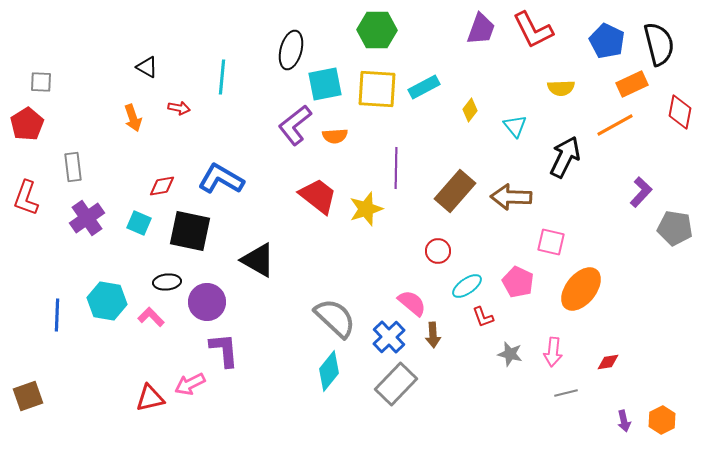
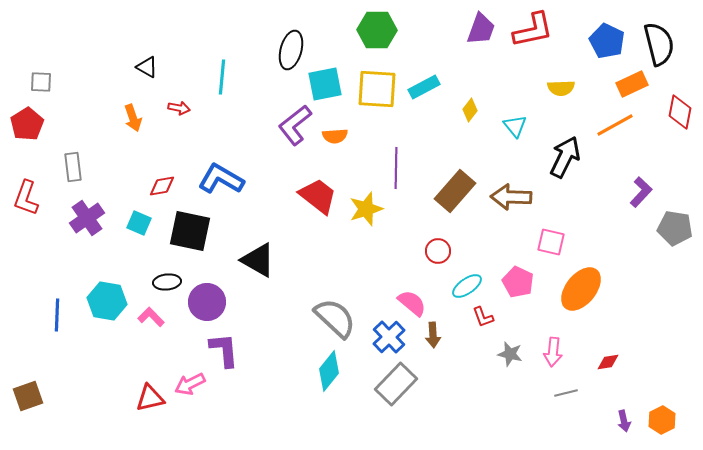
red L-shape at (533, 30): rotated 75 degrees counterclockwise
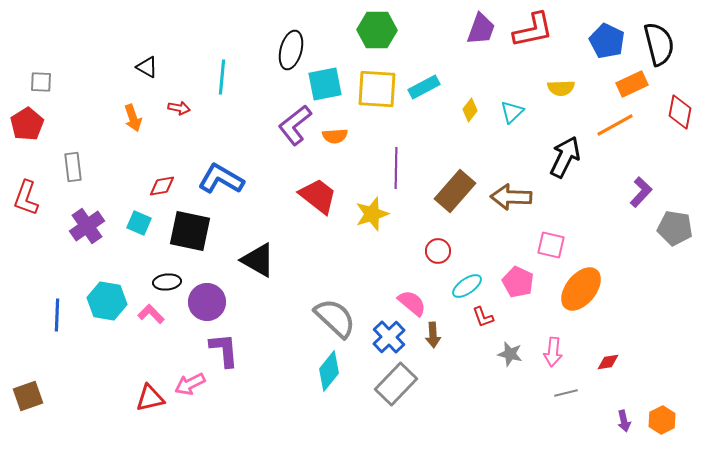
cyan triangle at (515, 126): moved 3 px left, 14 px up; rotated 25 degrees clockwise
yellow star at (366, 209): moved 6 px right, 5 px down
purple cross at (87, 218): moved 8 px down
pink square at (551, 242): moved 3 px down
pink L-shape at (151, 317): moved 3 px up
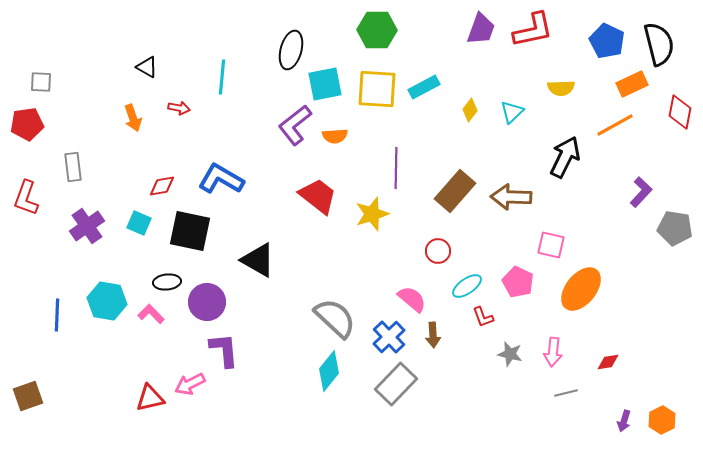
red pentagon at (27, 124): rotated 24 degrees clockwise
pink semicircle at (412, 303): moved 4 px up
purple arrow at (624, 421): rotated 30 degrees clockwise
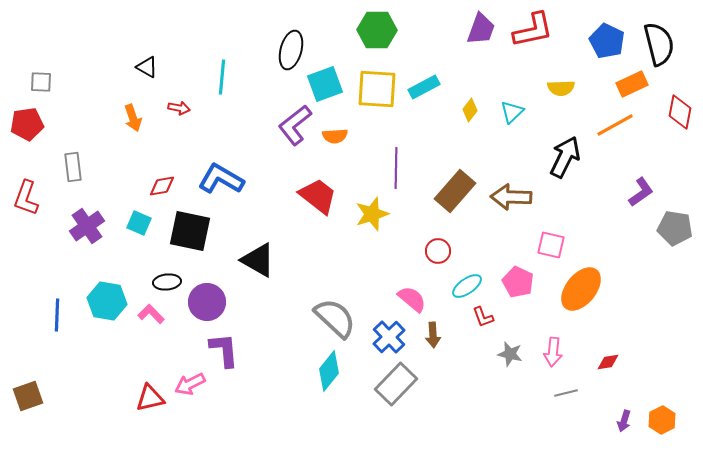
cyan square at (325, 84): rotated 9 degrees counterclockwise
purple L-shape at (641, 192): rotated 12 degrees clockwise
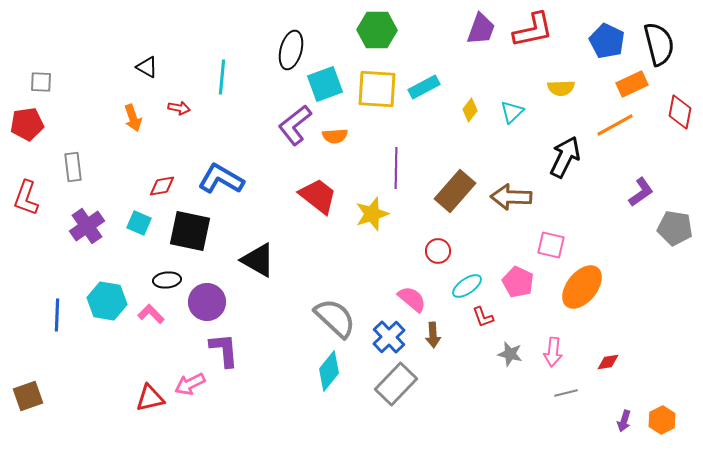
black ellipse at (167, 282): moved 2 px up
orange ellipse at (581, 289): moved 1 px right, 2 px up
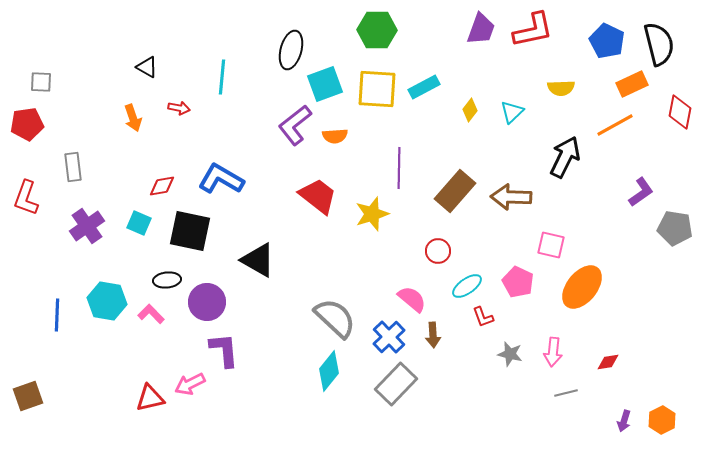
purple line at (396, 168): moved 3 px right
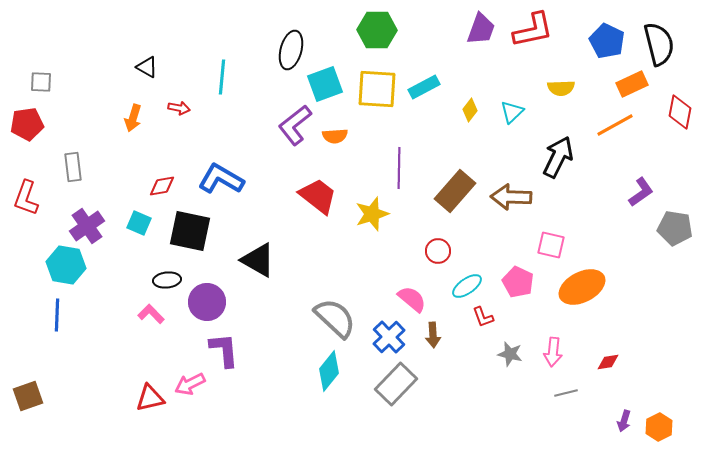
orange arrow at (133, 118): rotated 36 degrees clockwise
black arrow at (565, 157): moved 7 px left
orange ellipse at (582, 287): rotated 24 degrees clockwise
cyan hexagon at (107, 301): moved 41 px left, 36 px up
orange hexagon at (662, 420): moved 3 px left, 7 px down
